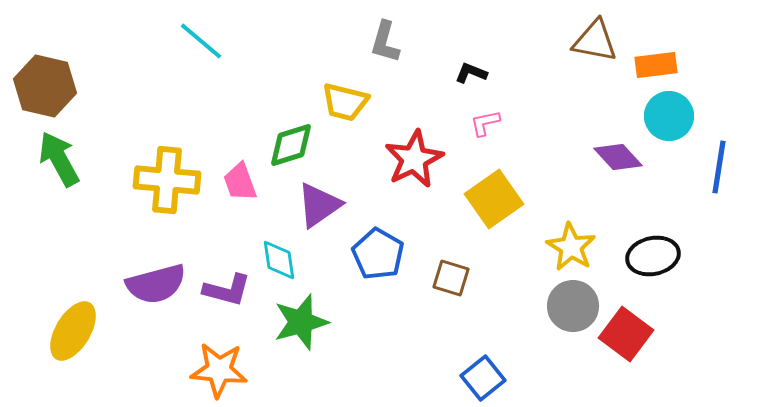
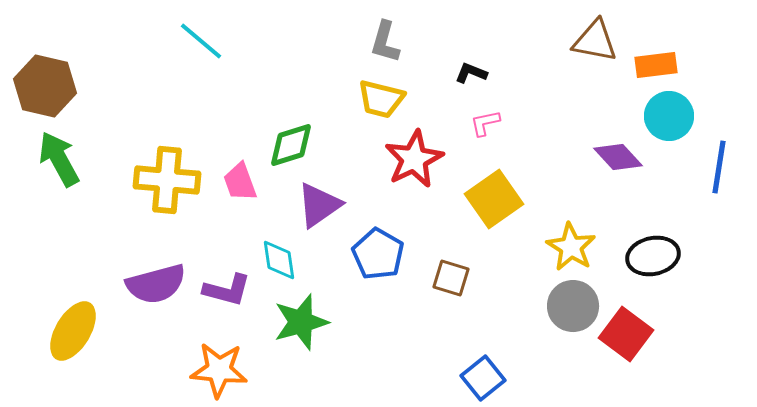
yellow trapezoid: moved 36 px right, 3 px up
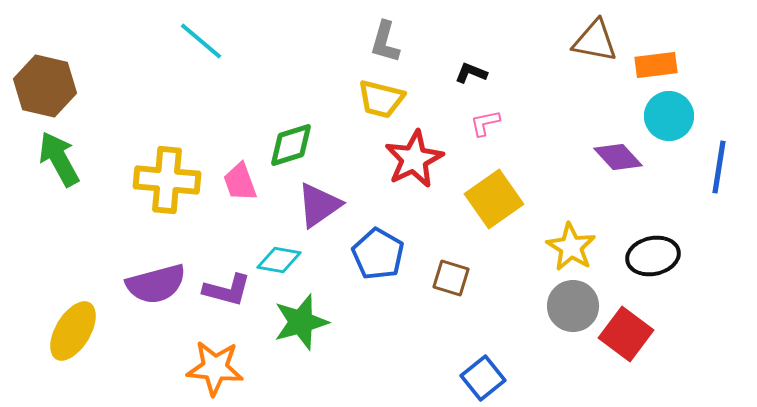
cyan diamond: rotated 72 degrees counterclockwise
orange star: moved 4 px left, 2 px up
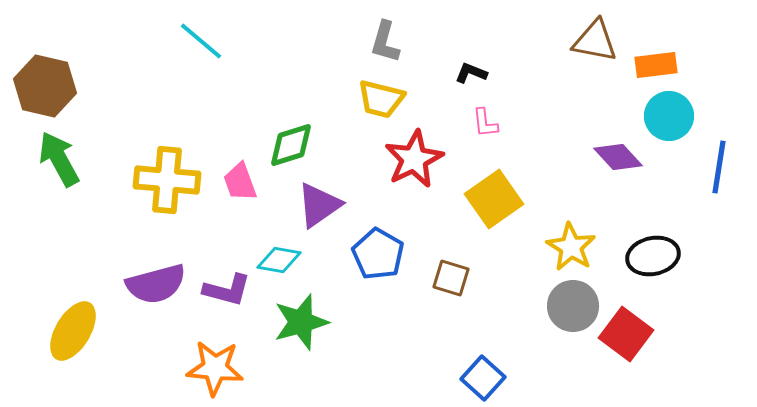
pink L-shape: rotated 84 degrees counterclockwise
blue square: rotated 9 degrees counterclockwise
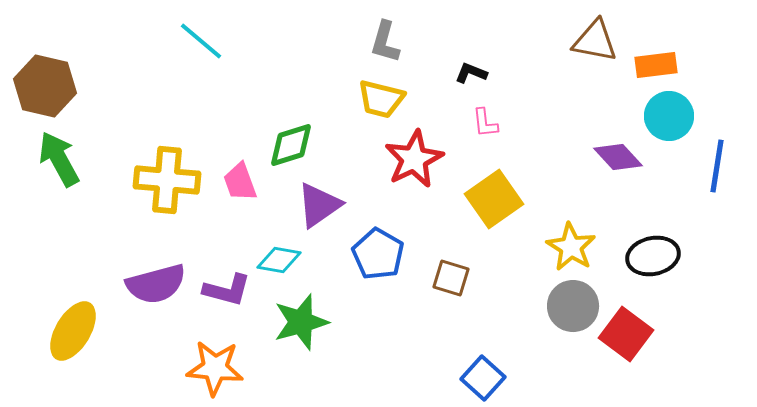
blue line: moved 2 px left, 1 px up
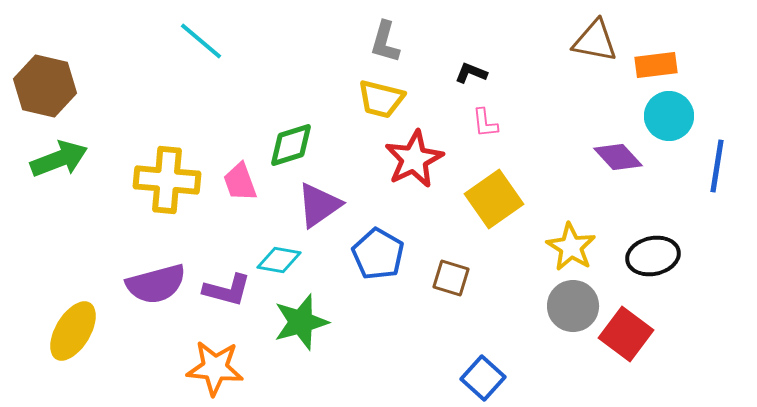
green arrow: rotated 98 degrees clockwise
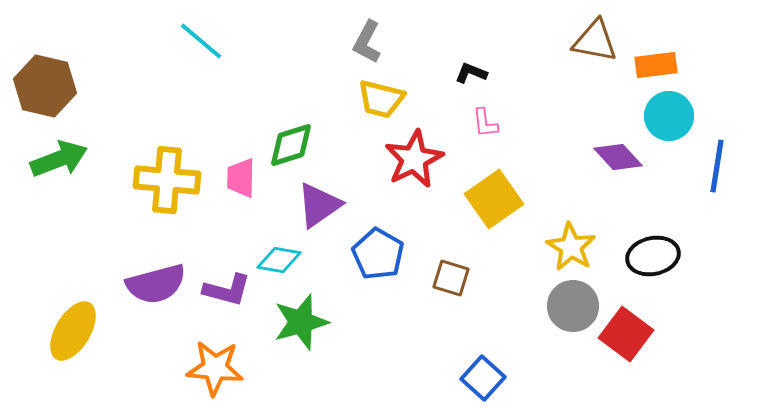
gray L-shape: moved 18 px left; rotated 12 degrees clockwise
pink trapezoid: moved 1 px right, 4 px up; rotated 21 degrees clockwise
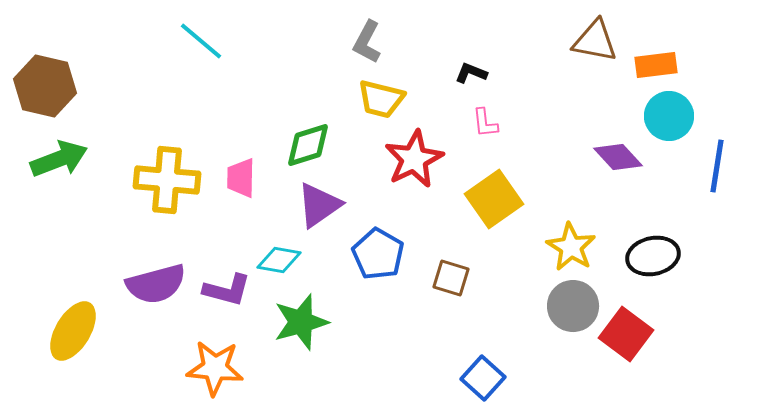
green diamond: moved 17 px right
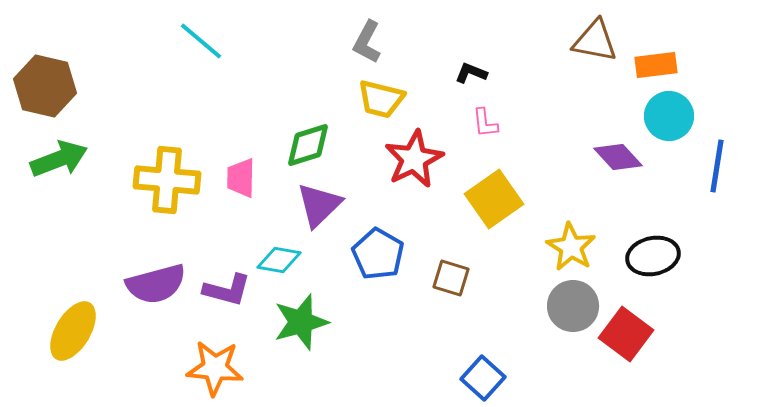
purple triangle: rotated 9 degrees counterclockwise
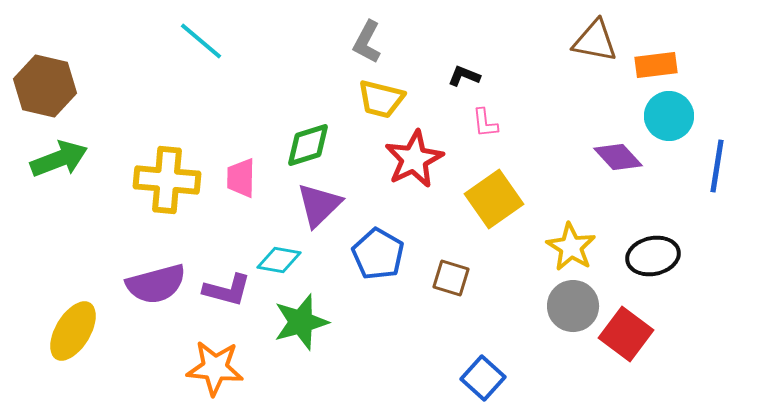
black L-shape: moved 7 px left, 3 px down
